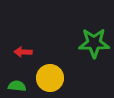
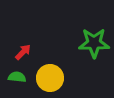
red arrow: rotated 132 degrees clockwise
green semicircle: moved 9 px up
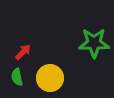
green semicircle: rotated 108 degrees counterclockwise
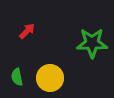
green star: moved 2 px left
red arrow: moved 4 px right, 21 px up
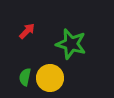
green star: moved 21 px left, 1 px down; rotated 16 degrees clockwise
green semicircle: moved 8 px right; rotated 24 degrees clockwise
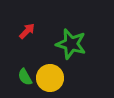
green semicircle: rotated 42 degrees counterclockwise
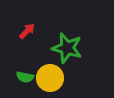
green star: moved 4 px left, 4 px down
green semicircle: rotated 48 degrees counterclockwise
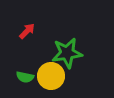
green star: moved 5 px down; rotated 24 degrees counterclockwise
yellow circle: moved 1 px right, 2 px up
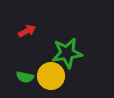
red arrow: rotated 18 degrees clockwise
